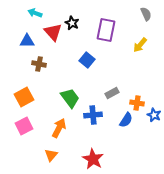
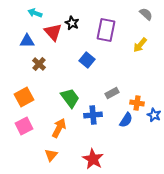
gray semicircle: rotated 24 degrees counterclockwise
brown cross: rotated 32 degrees clockwise
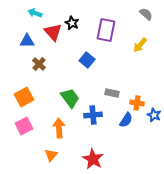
gray rectangle: rotated 40 degrees clockwise
orange arrow: rotated 30 degrees counterclockwise
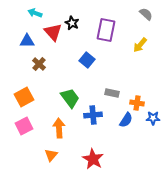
blue star: moved 1 px left, 3 px down; rotated 24 degrees counterclockwise
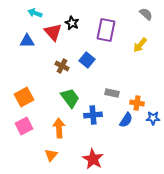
brown cross: moved 23 px right, 2 px down; rotated 16 degrees counterclockwise
